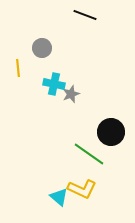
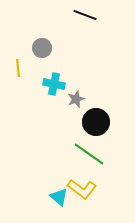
gray star: moved 5 px right, 5 px down
black circle: moved 15 px left, 10 px up
yellow L-shape: rotated 12 degrees clockwise
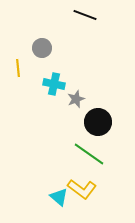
black circle: moved 2 px right
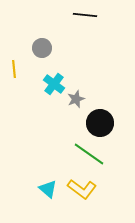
black line: rotated 15 degrees counterclockwise
yellow line: moved 4 px left, 1 px down
cyan cross: rotated 25 degrees clockwise
black circle: moved 2 px right, 1 px down
cyan triangle: moved 11 px left, 8 px up
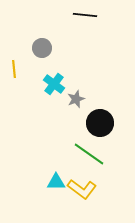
cyan triangle: moved 8 px right, 7 px up; rotated 42 degrees counterclockwise
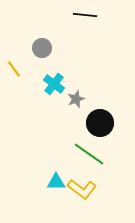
yellow line: rotated 30 degrees counterclockwise
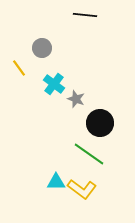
yellow line: moved 5 px right, 1 px up
gray star: rotated 30 degrees counterclockwise
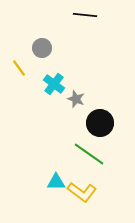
yellow L-shape: moved 3 px down
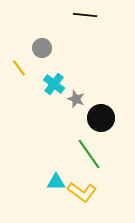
black circle: moved 1 px right, 5 px up
green line: rotated 20 degrees clockwise
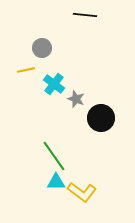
yellow line: moved 7 px right, 2 px down; rotated 66 degrees counterclockwise
green line: moved 35 px left, 2 px down
